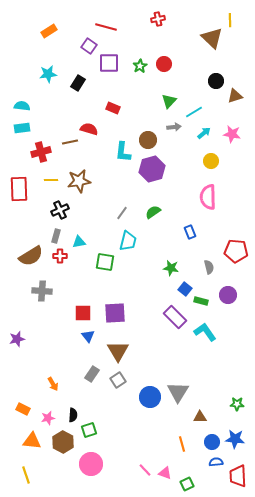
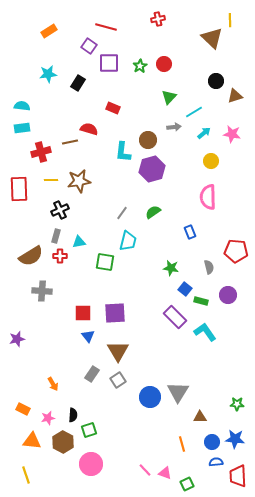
green triangle at (169, 101): moved 4 px up
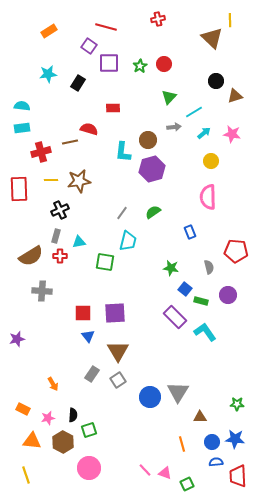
red rectangle at (113, 108): rotated 24 degrees counterclockwise
pink circle at (91, 464): moved 2 px left, 4 px down
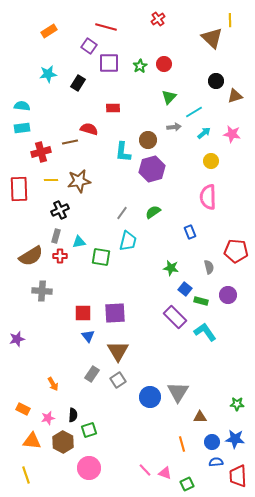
red cross at (158, 19): rotated 24 degrees counterclockwise
green square at (105, 262): moved 4 px left, 5 px up
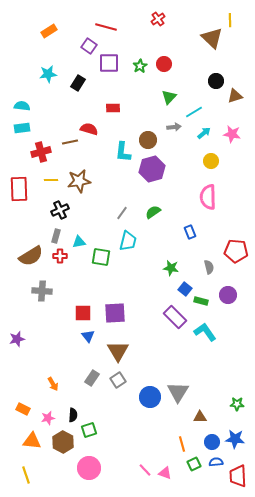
gray rectangle at (92, 374): moved 4 px down
green square at (187, 484): moved 7 px right, 20 px up
